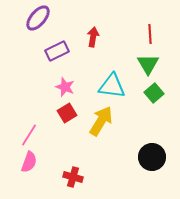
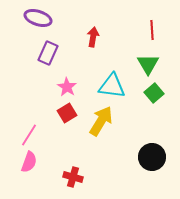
purple ellipse: rotated 68 degrees clockwise
red line: moved 2 px right, 4 px up
purple rectangle: moved 9 px left, 2 px down; rotated 40 degrees counterclockwise
pink star: moved 2 px right; rotated 12 degrees clockwise
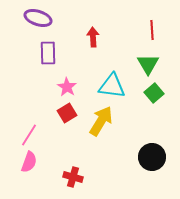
red arrow: rotated 12 degrees counterclockwise
purple rectangle: rotated 25 degrees counterclockwise
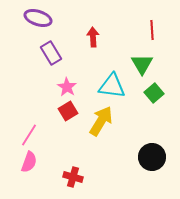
purple rectangle: moved 3 px right; rotated 30 degrees counterclockwise
green triangle: moved 6 px left
red square: moved 1 px right, 2 px up
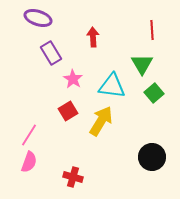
pink star: moved 6 px right, 8 px up
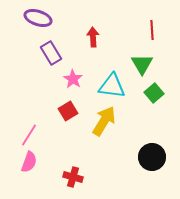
yellow arrow: moved 3 px right
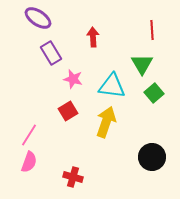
purple ellipse: rotated 16 degrees clockwise
pink star: rotated 18 degrees counterclockwise
yellow arrow: moved 2 px right, 1 px down; rotated 12 degrees counterclockwise
